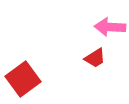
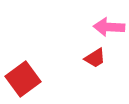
pink arrow: moved 1 px left
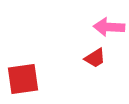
red square: rotated 28 degrees clockwise
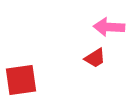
red square: moved 2 px left, 1 px down
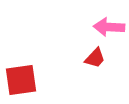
red trapezoid: rotated 15 degrees counterclockwise
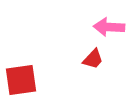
red trapezoid: moved 2 px left, 1 px down
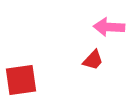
red trapezoid: moved 1 px down
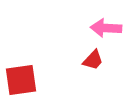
pink arrow: moved 3 px left, 1 px down
